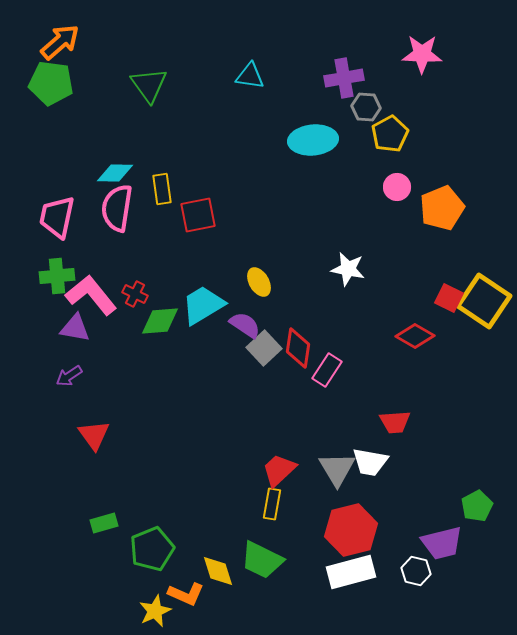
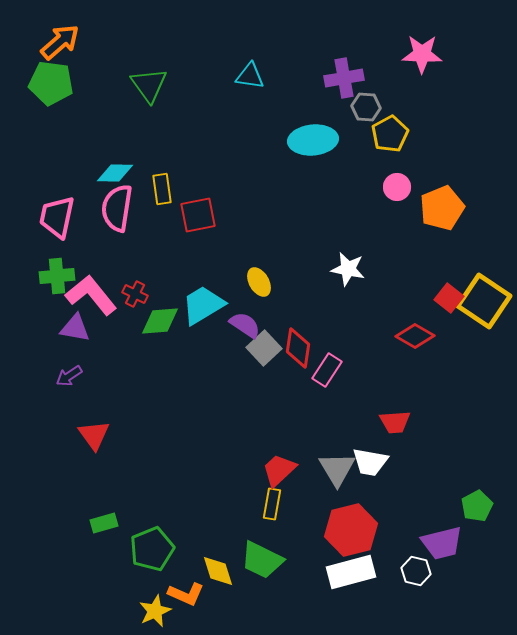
red square at (449, 298): rotated 12 degrees clockwise
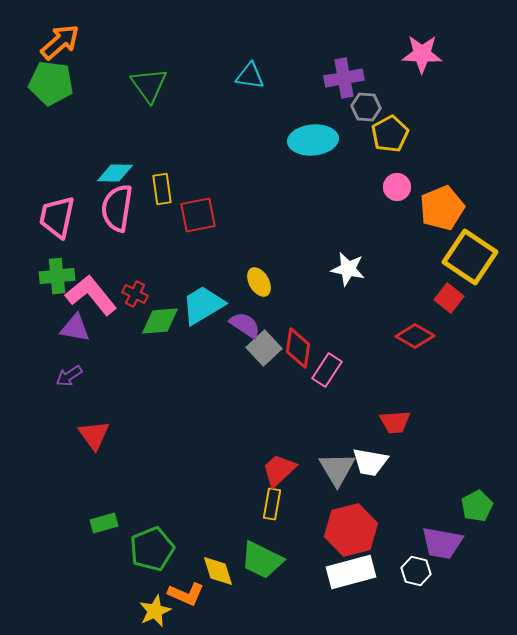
yellow square at (484, 301): moved 14 px left, 44 px up
purple trapezoid at (442, 543): rotated 24 degrees clockwise
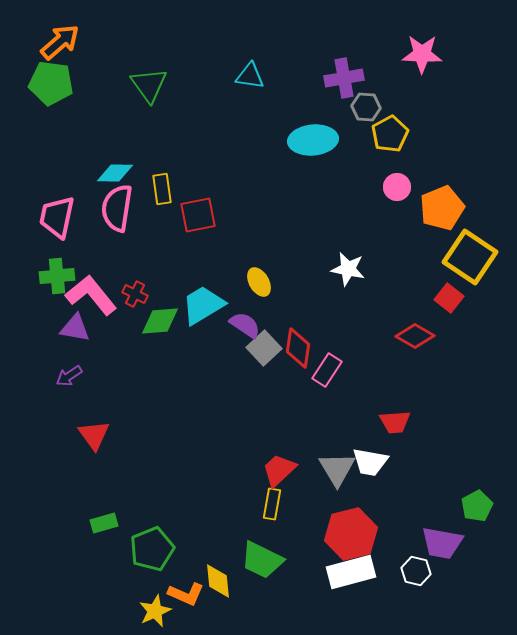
red hexagon at (351, 530): moved 4 px down
yellow diamond at (218, 571): moved 10 px down; rotated 12 degrees clockwise
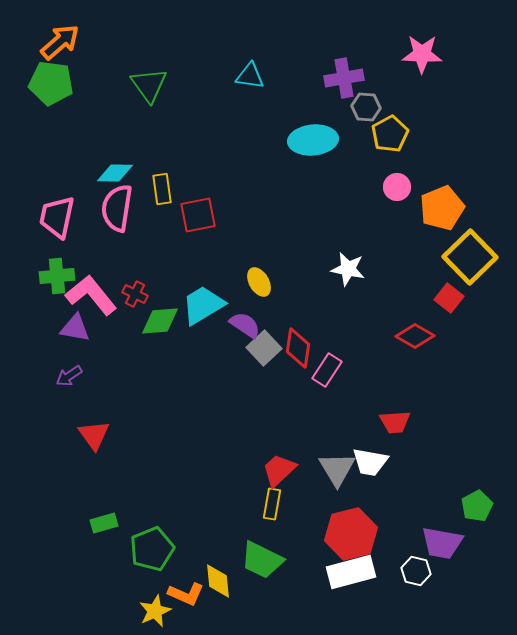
yellow square at (470, 257): rotated 12 degrees clockwise
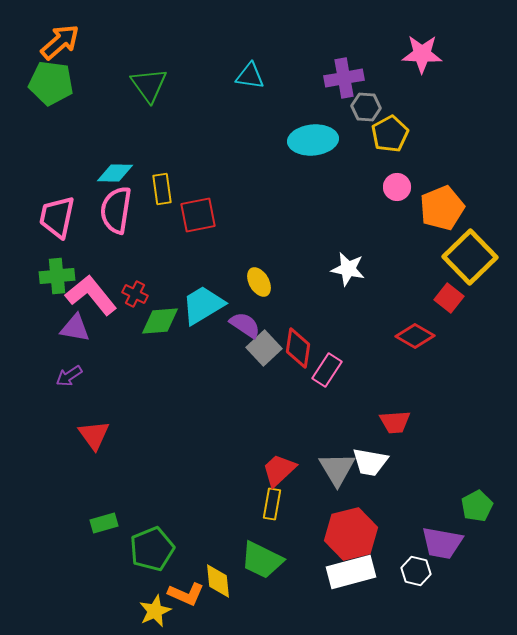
pink semicircle at (117, 208): moved 1 px left, 2 px down
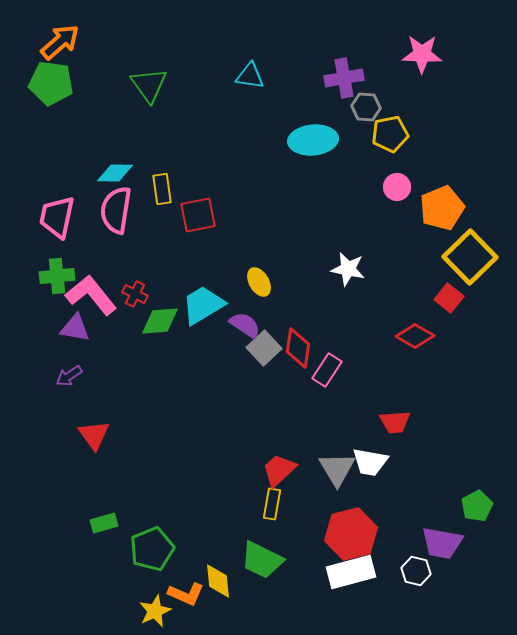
yellow pentagon at (390, 134): rotated 18 degrees clockwise
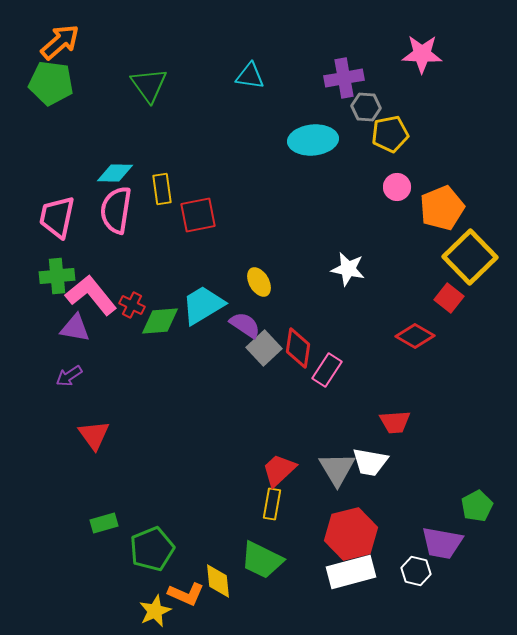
red cross at (135, 294): moved 3 px left, 11 px down
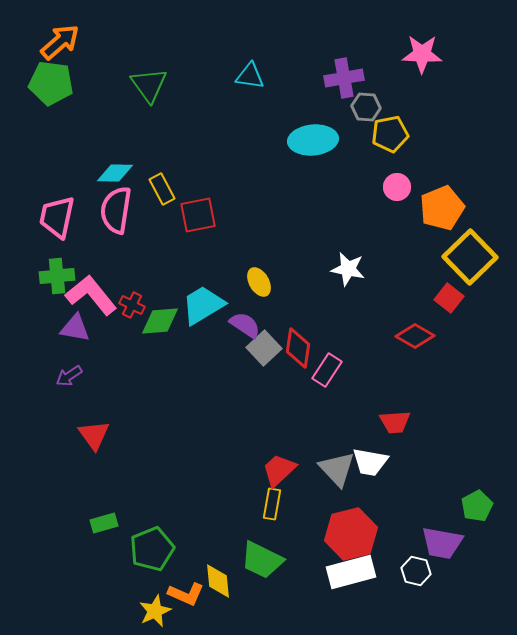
yellow rectangle at (162, 189): rotated 20 degrees counterclockwise
gray triangle at (337, 469): rotated 12 degrees counterclockwise
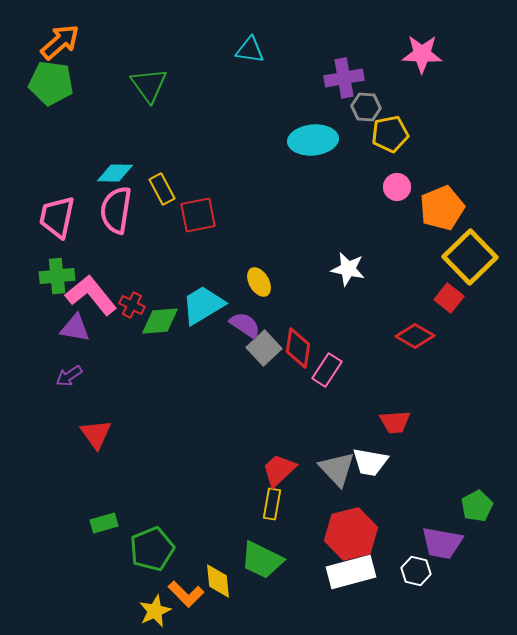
cyan triangle at (250, 76): moved 26 px up
red triangle at (94, 435): moved 2 px right, 1 px up
orange L-shape at (186, 594): rotated 21 degrees clockwise
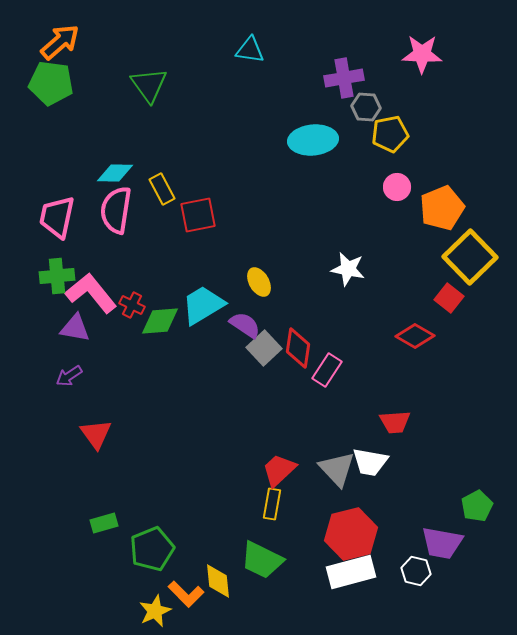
pink L-shape at (91, 295): moved 2 px up
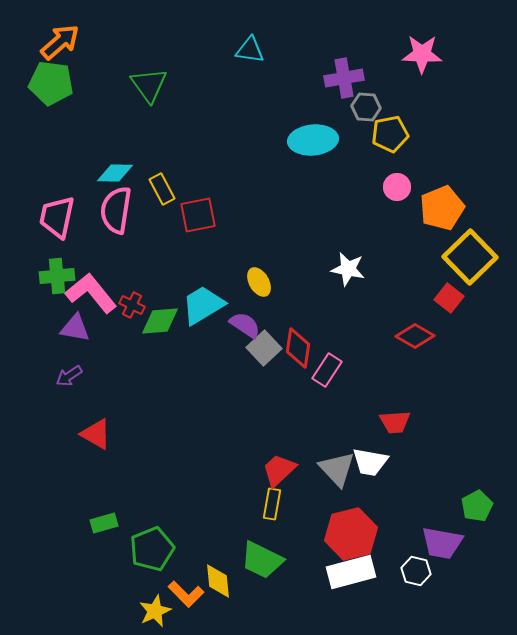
red triangle at (96, 434): rotated 24 degrees counterclockwise
